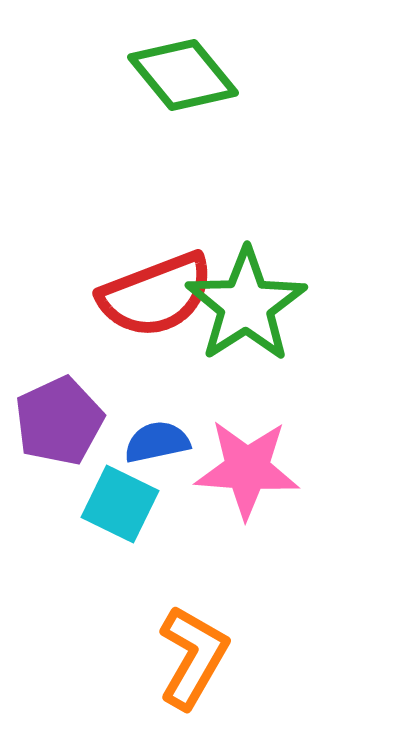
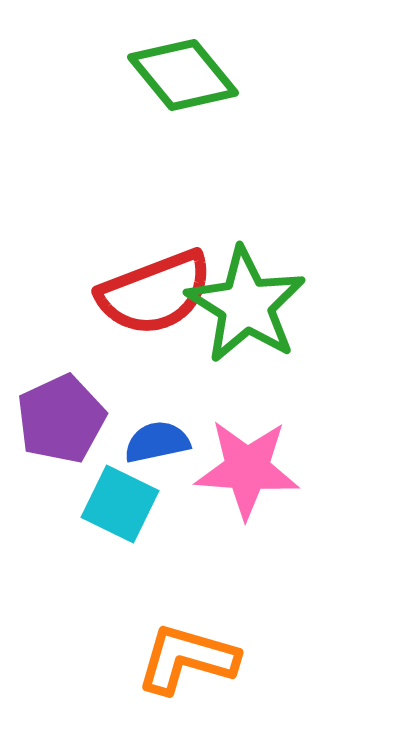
red semicircle: moved 1 px left, 2 px up
green star: rotated 7 degrees counterclockwise
purple pentagon: moved 2 px right, 2 px up
orange L-shape: moved 6 px left, 2 px down; rotated 104 degrees counterclockwise
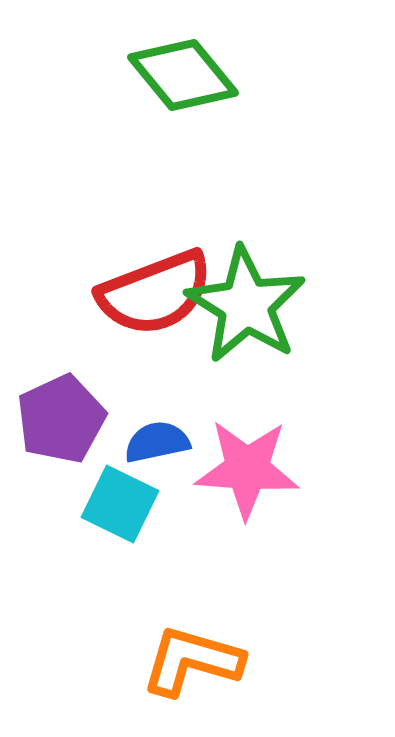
orange L-shape: moved 5 px right, 2 px down
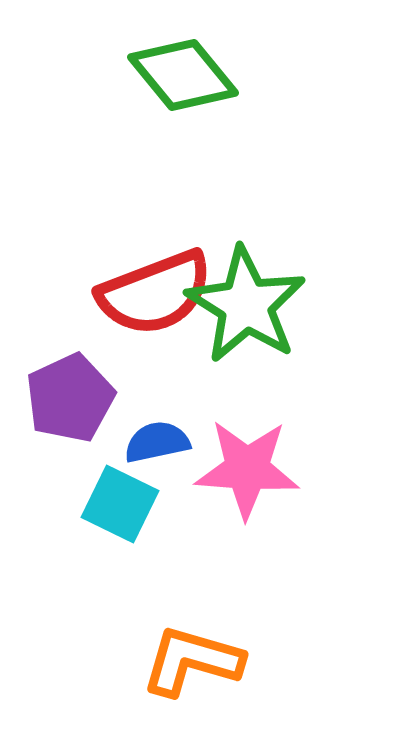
purple pentagon: moved 9 px right, 21 px up
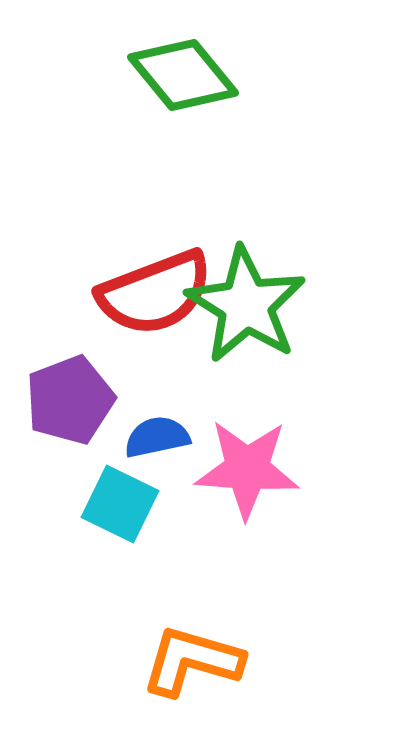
purple pentagon: moved 2 px down; rotated 4 degrees clockwise
blue semicircle: moved 5 px up
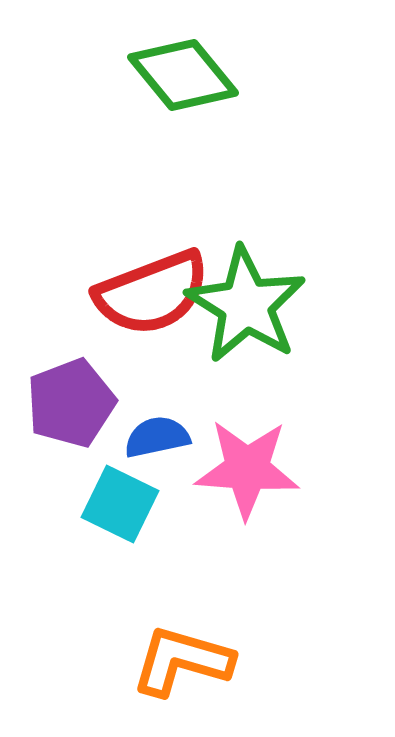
red semicircle: moved 3 px left
purple pentagon: moved 1 px right, 3 px down
orange L-shape: moved 10 px left
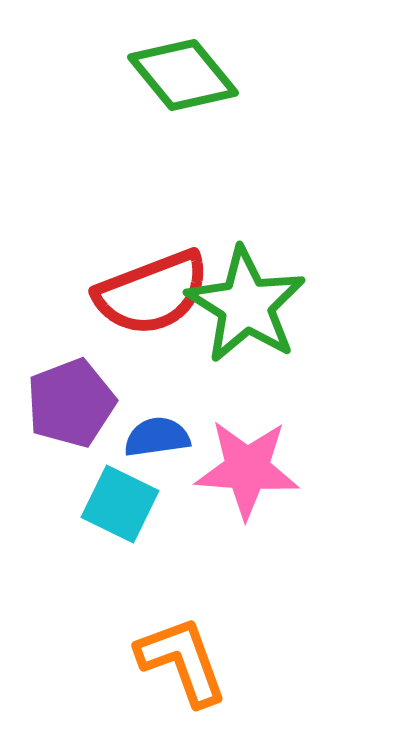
blue semicircle: rotated 4 degrees clockwise
orange L-shape: rotated 54 degrees clockwise
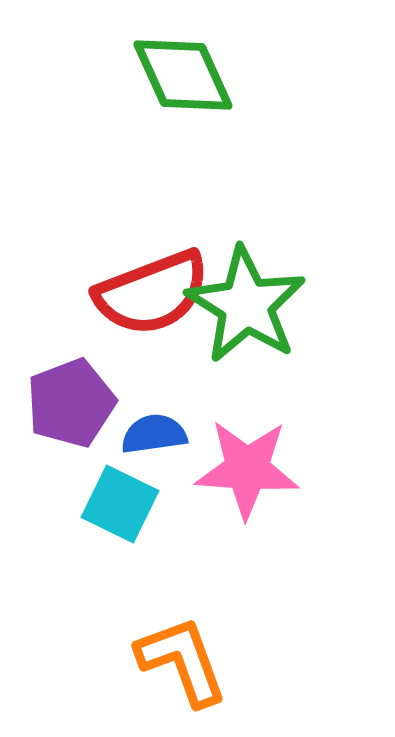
green diamond: rotated 15 degrees clockwise
blue semicircle: moved 3 px left, 3 px up
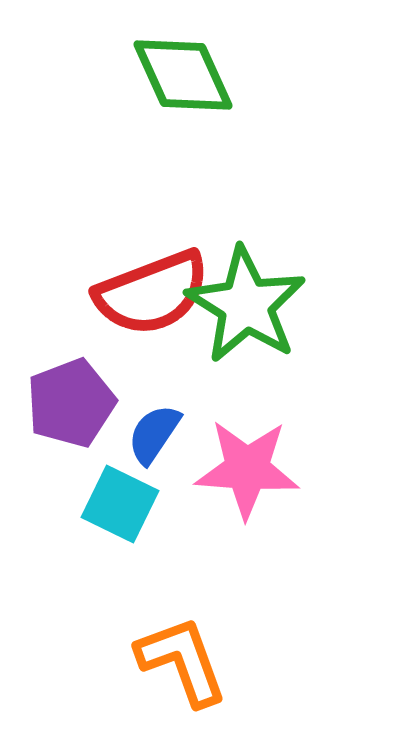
blue semicircle: rotated 48 degrees counterclockwise
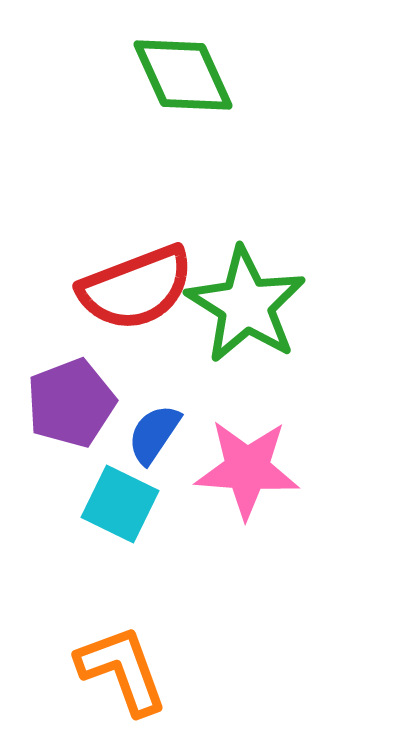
red semicircle: moved 16 px left, 5 px up
orange L-shape: moved 60 px left, 9 px down
